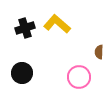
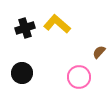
brown semicircle: rotated 40 degrees clockwise
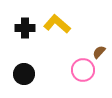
black cross: rotated 18 degrees clockwise
black circle: moved 2 px right, 1 px down
pink circle: moved 4 px right, 7 px up
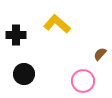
black cross: moved 9 px left, 7 px down
brown semicircle: moved 1 px right, 2 px down
pink circle: moved 11 px down
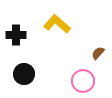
brown semicircle: moved 2 px left, 1 px up
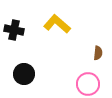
black cross: moved 2 px left, 5 px up; rotated 12 degrees clockwise
brown semicircle: rotated 144 degrees clockwise
pink circle: moved 5 px right, 3 px down
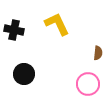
yellow L-shape: rotated 24 degrees clockwise
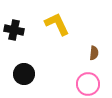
brown semicircle: moved 4 px left
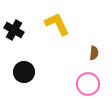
black cross: rotated 18 degrees clockwise
black circle: moved 2 px up
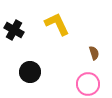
brown semicircle: rotated 24 degrees counterclockwise
black circle: moved 6 px right
